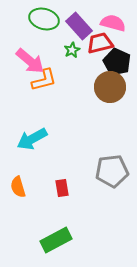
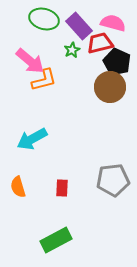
gray pentagon: moved 1 px right, 9 px down
red rectangle: rotated 12 degrees clockwise
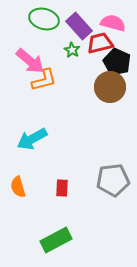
green star: rotated 14 degrees counterclockwise
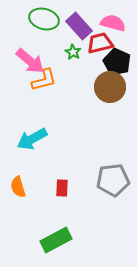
green star: moved 1 px right, 2 px down
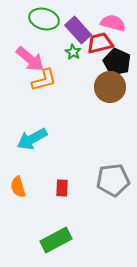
purple rectangle: moved 1 px left, 4 px down
pink arrow: moved 2 px up
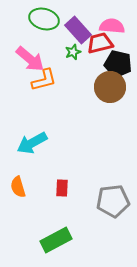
pink semicircle: moved 1 px left, 3 px down; rotated 10 degrees counterclockwise
green star: rotated 21 degrees clockwise
black pentagon: moved 1 px right, 2 px down; rotated 12 degrees counterclockwise
cyan arrow: moved 4 px down
gray pentagon: moved 21 px down
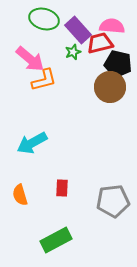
orange semicircle: moved 2 px right, 8 px down
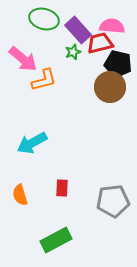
pink arrow: moved 7 px left
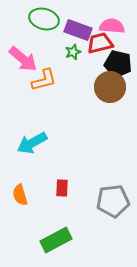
purple rectangle: rotated 28 degrees counterclockwise
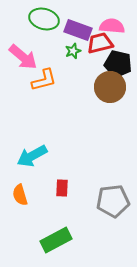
green star: moved 1 px up
pink arrow: moved 2 px up
cyan arrow: moved 13 px down
